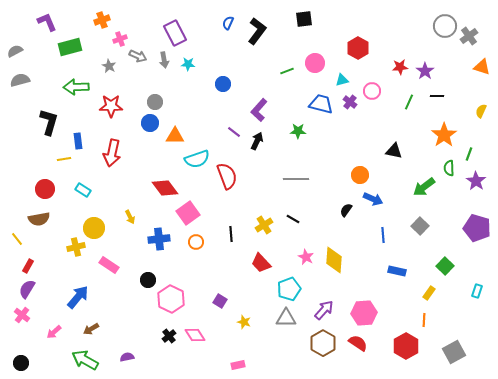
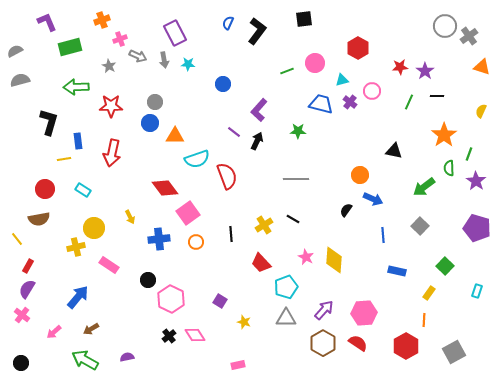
cyan pentagon at (289, 289): moved 3 px left, 2 px up
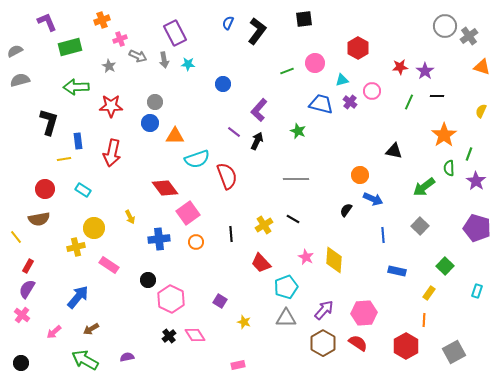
green star at (298, 131): rotated 21 degrees clockwise
yellow line at (17, 239): moved 1 px left, 2 px up
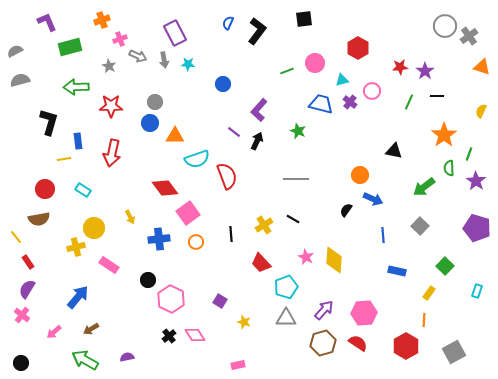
red rectangle at (28, 266): moved 4 px up; rotated 64 degrees counterclockwise
brown hexagon at (323, 343): rotated 15 degrees clockwise
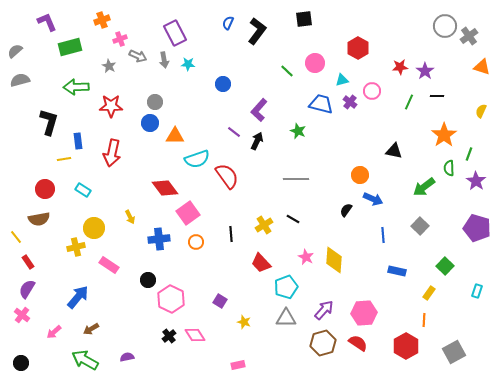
gray semicircle at (15, 51): rotated 14 degrees counterclockwise
green line at (287, 71): rotated 64 degrees clockwise
red semicircle at (227, 176): rotated 16 degrees counterclockwise
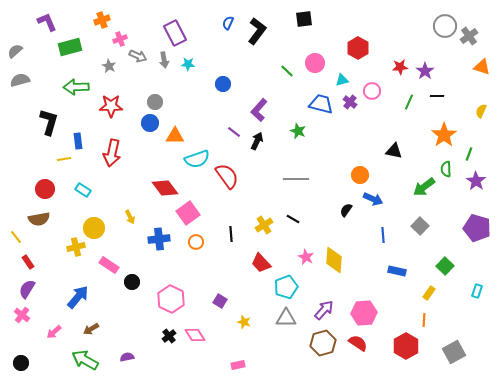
green semicircle at (449, 168): moved 3 px left, 1 px down
black circle at (148, 280): moved 16 px left, 2 px down
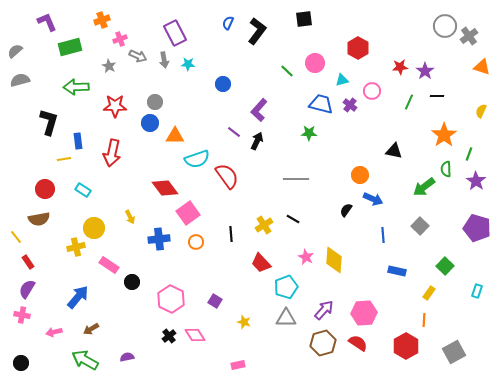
purple cross at (350, 102): moved 3 px down
red star at (111, 106): moved 4 px right
green star at (298, 131): moved 11 px right, 2 px down; rotated 21 degrees counterclockwise
purple square at (220, 301): moved 5 px left
pink cross at (22, 315): rotated 28 degrees counterclockwise
pink arrow at (54, 332): rotated 28 degrees clockwise
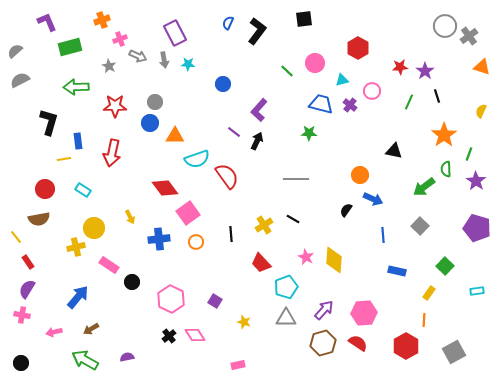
gray semicircle at (20, 80): rotated 12 degrees counterclockwise
black line at (437, 96): rotated 72 degrees clockwise
cyan rectangle at (477, 291): rotated 64 degrees clockwise
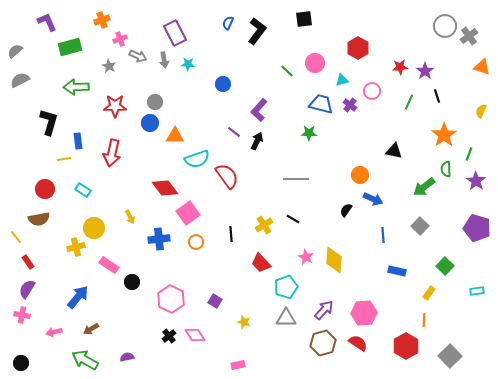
gray square at (454, 352): moved 4 px left, 4 px down; rotated 15 degrees counterclockwise
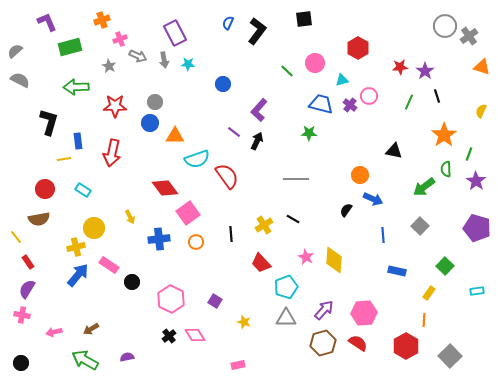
gray semicircle at (20, 80): rotated 54 degrees clockwise
pink circle at (372, 91): moved 3 px left, 5 px down
blue arrow at (78, 297): moved 22 px up
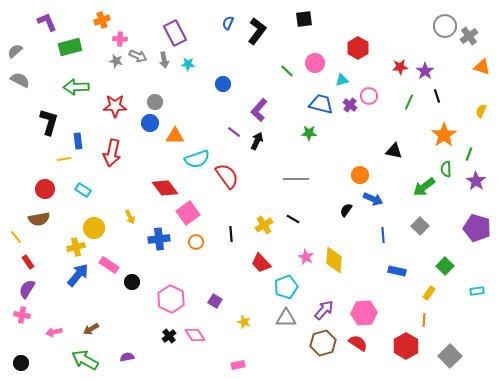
pink cross at (120, 39): rotated 24 degrees clockwise
gray star at (109, 66): moved 7 px right, 5 px up; rotated 16 degrees counterclockwise
